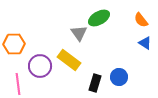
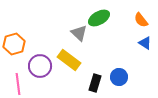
gray triangle: rotated 12 degrees counterclockwise
orange hexagon: rotated 15 degrees counterclockwise
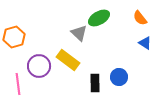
orange semicircle: moved 1 px left, 2 px up
orange hexagon: moved 7 px up
yellow rectangle: moved 1 px left
purple circle: moved 1 px left
black rectangle: rotated 18 degrees counterclockwise
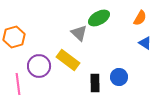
orange semicircle: rotated 112 degrees counterclockwise
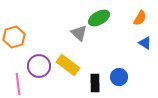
yellow rectangle: moved 5 px down
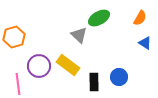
gray triangle: moved 2 px down
black rectangle: moved 1 px left, 1 px up
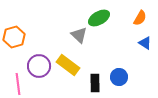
black rectangle: moved 1 px right, 1 px down
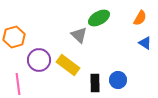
purple circle: moved 6 px up
blue circle: moved 1 px left, 3 px down
